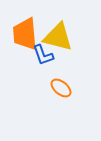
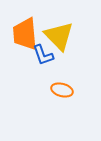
yellow triangle: moved 1 px right, 1 px up; rotated 32 degrees clockwise
orange ellipse: moved 1 px right, 2 px down; rotated 25 degrees counterclockwise
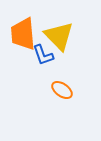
orange trapezoid: moved 2 px left
orange ellipse: rotated 20 degrees clockwise
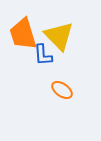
orange trapezoid: rotated 12 degrees counterclockwise
blue L-shape: rotated 15 degrees clockwise
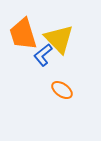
yellow triangle: moved 3 px down
blue L-shape: rotated 55 degrees clockwise
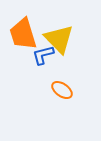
blue L-shape: rotated 25 degrees clockwise
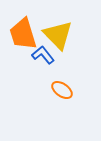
yellow triangle: moved 1 px left, 4 px up
blue L-shape: rotated 65 degrees clockwise
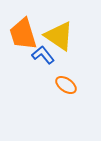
yellow triangle: moved 1 px right, 1 px down; rotated 12 degrees counterclockwise
orange ellipse: moved 4 px right, 5 px up
